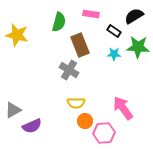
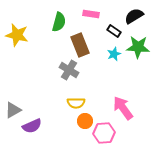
cyan star: rotated 24 degrees counterclockwise
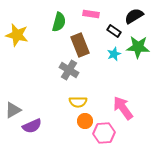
yellow semicircle: moved 2 px right, 1 px up
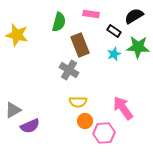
purple semicircle: moved 2 px left
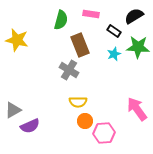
green semicircle: moved 2 px right, 2 px up
yellow star: moved 5 px down
pink arrow: moved 14 px right, 1 px down
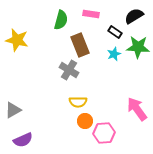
black rectangle: moved 1 px right, 1 px down
purple semicircle: moved 7 px left, 14 px down
